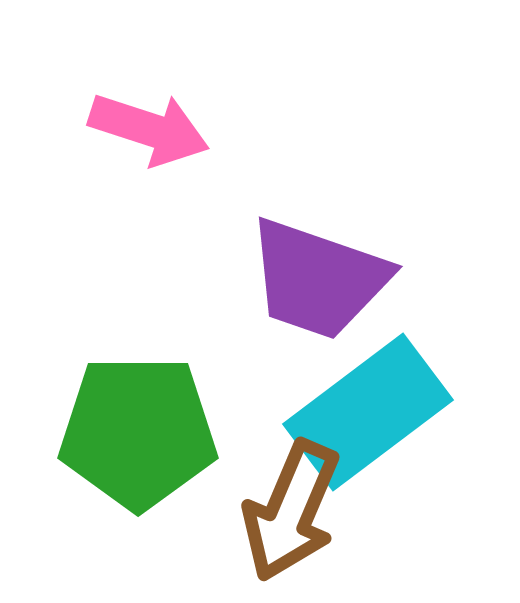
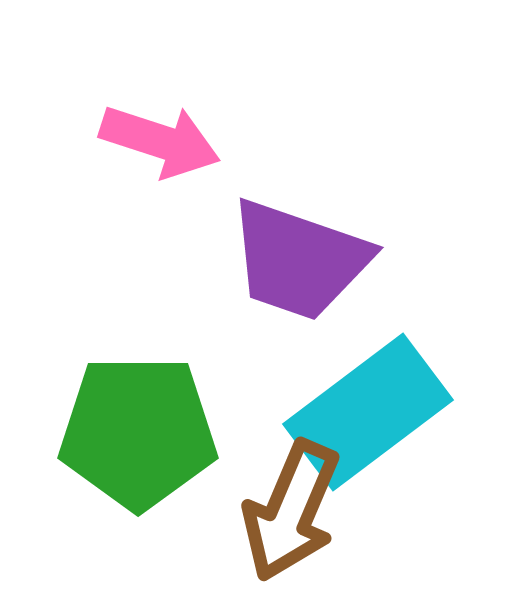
pink arrow: moved 11 px right, 12 px down
purple trapezoid: moved 19 px left, 19 px up
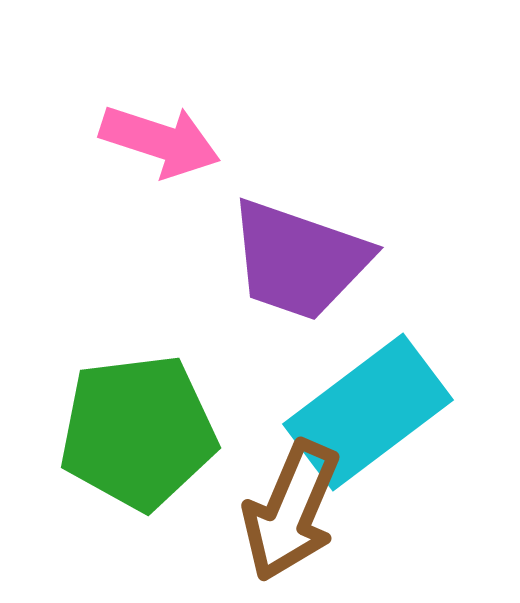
green pentagon: rotated 7 degrees counterclockwise
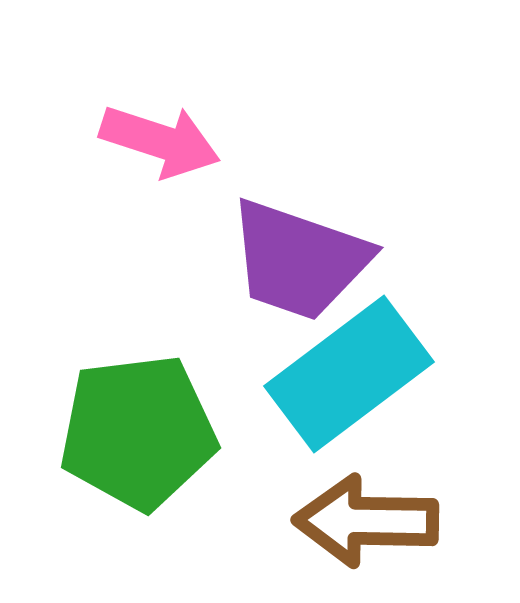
cyan rectangle: moved 19 px left, 38 px up
brown arrow: moved 75 px right, 10 px down; rotated 68 degrees clockwise
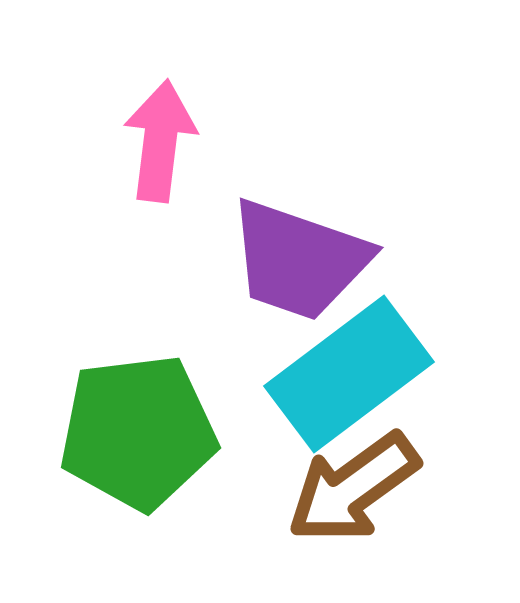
pink arrow: rotated 101 degrees counterclockwise
brown arrow: moved 13 px left, 33 px up; rotated 37 degrees counterclockwise
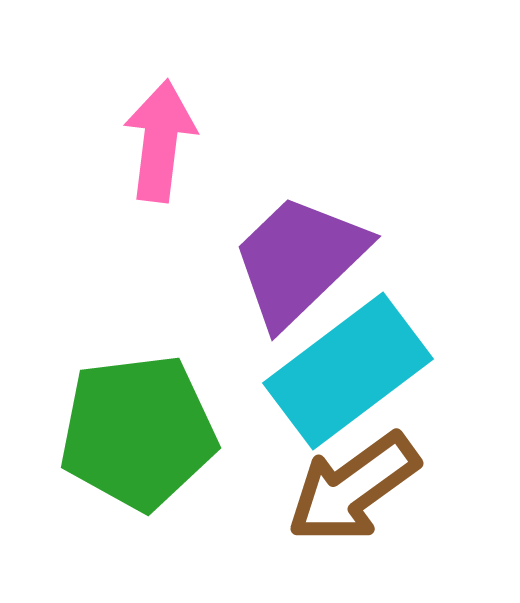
purple trapezoid: rotated 117 degrees clockwise
cyan rectangle: moved 1 px left, 3 px up
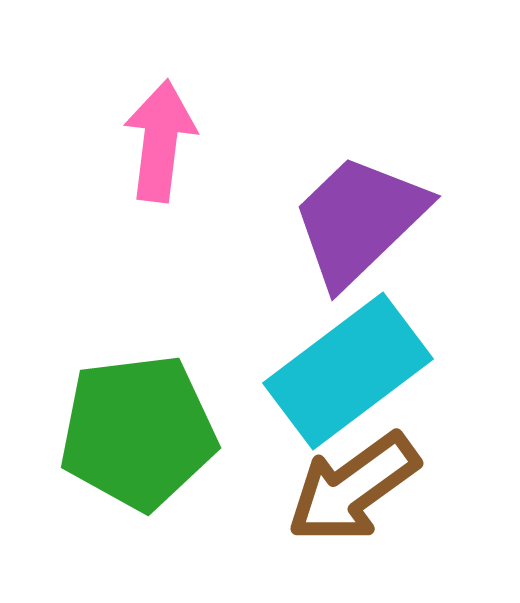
purple trapezoid: moved 60 px right, 40 px up
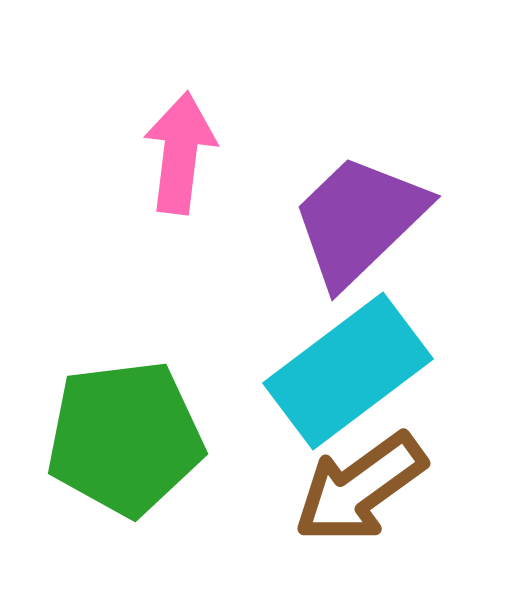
pink arrow: moved 20 px right, 12 px down
green pentagon: moved 13 px left, 6 px down
brown arrow: moved 7 px right
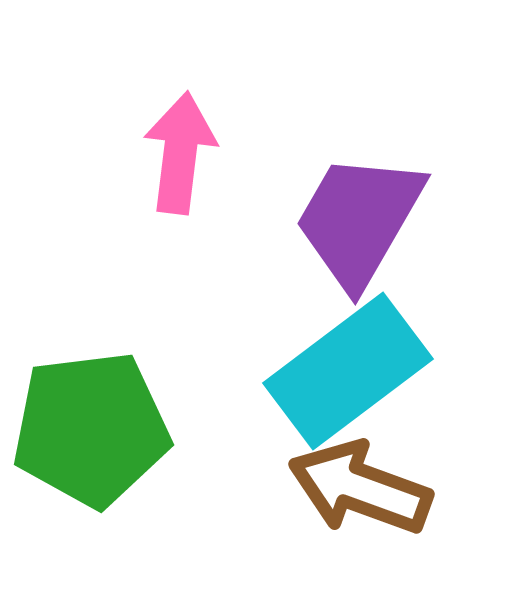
purple trapezoid: rotated 16 degrees counterclockwise
green pentagon: moved 34 px left, 9 px up
brown arrow: rotated 56 degrees clockwise
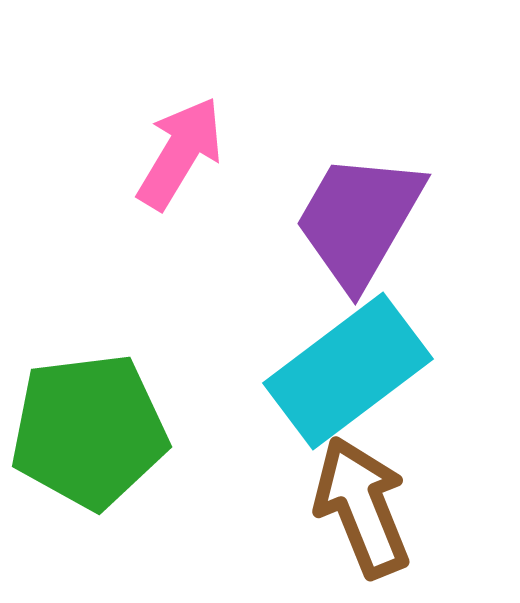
pink arrow: rotated 24 degrees clockwise
green pentagon: moved 2 px left, 2 px down
brown arrow: moved 2 px right, 19 px down; rotated 48 degrees clockwise
